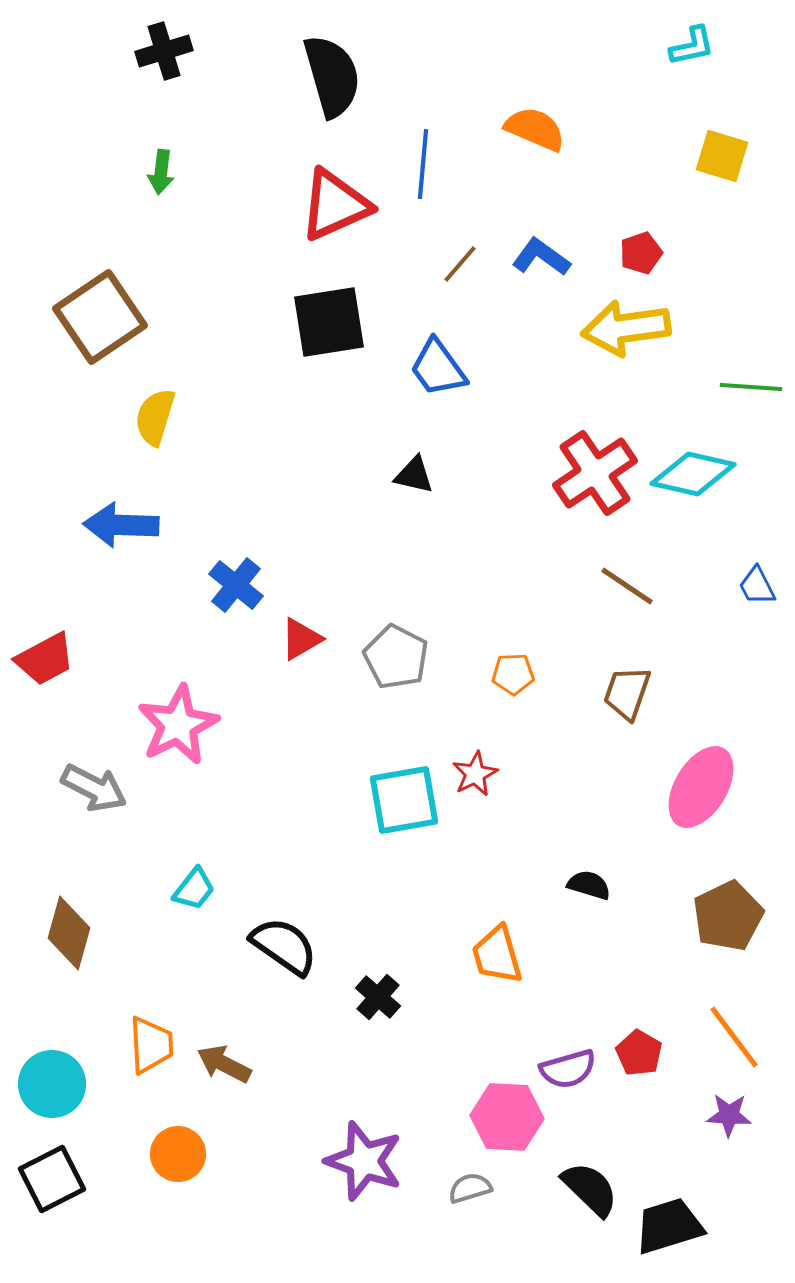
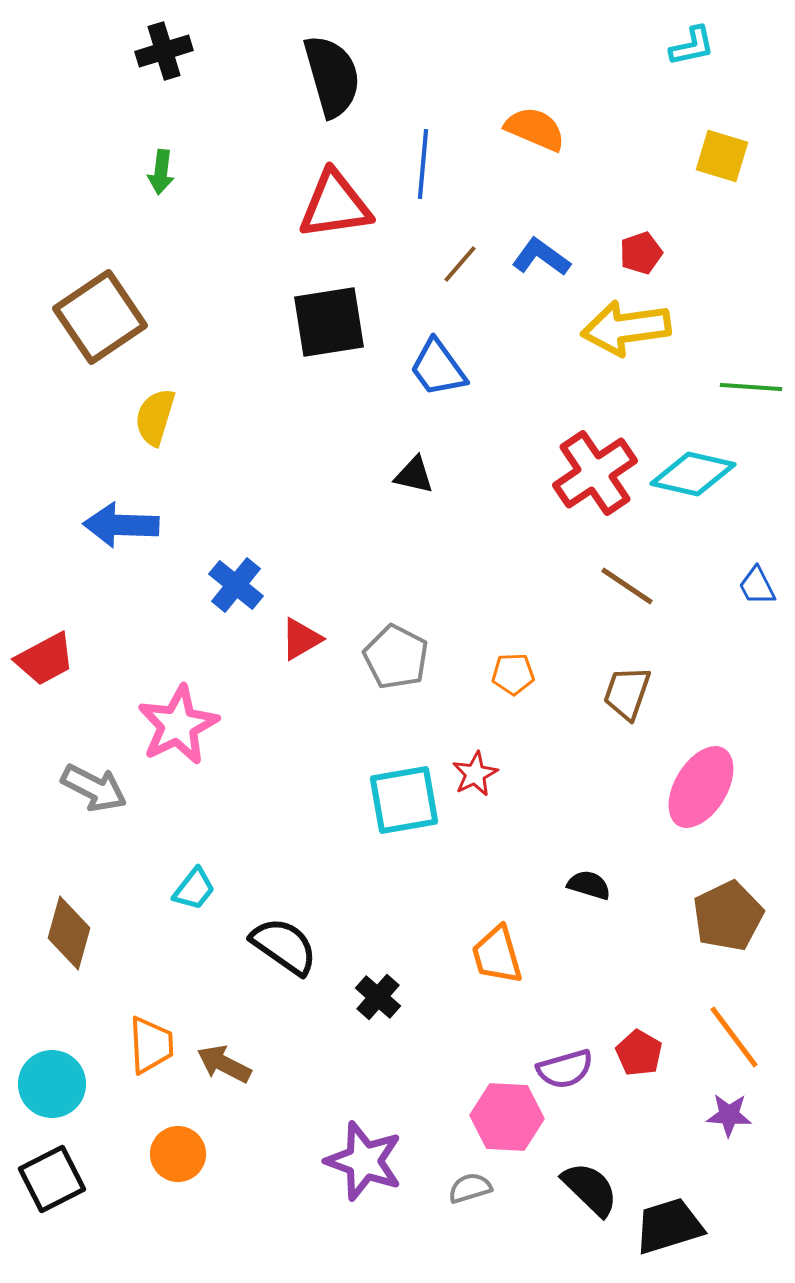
red triangle at (335, 205): rotated 16 degrees clockwise
purple semicircle at (568, 1069): moved 3 px left
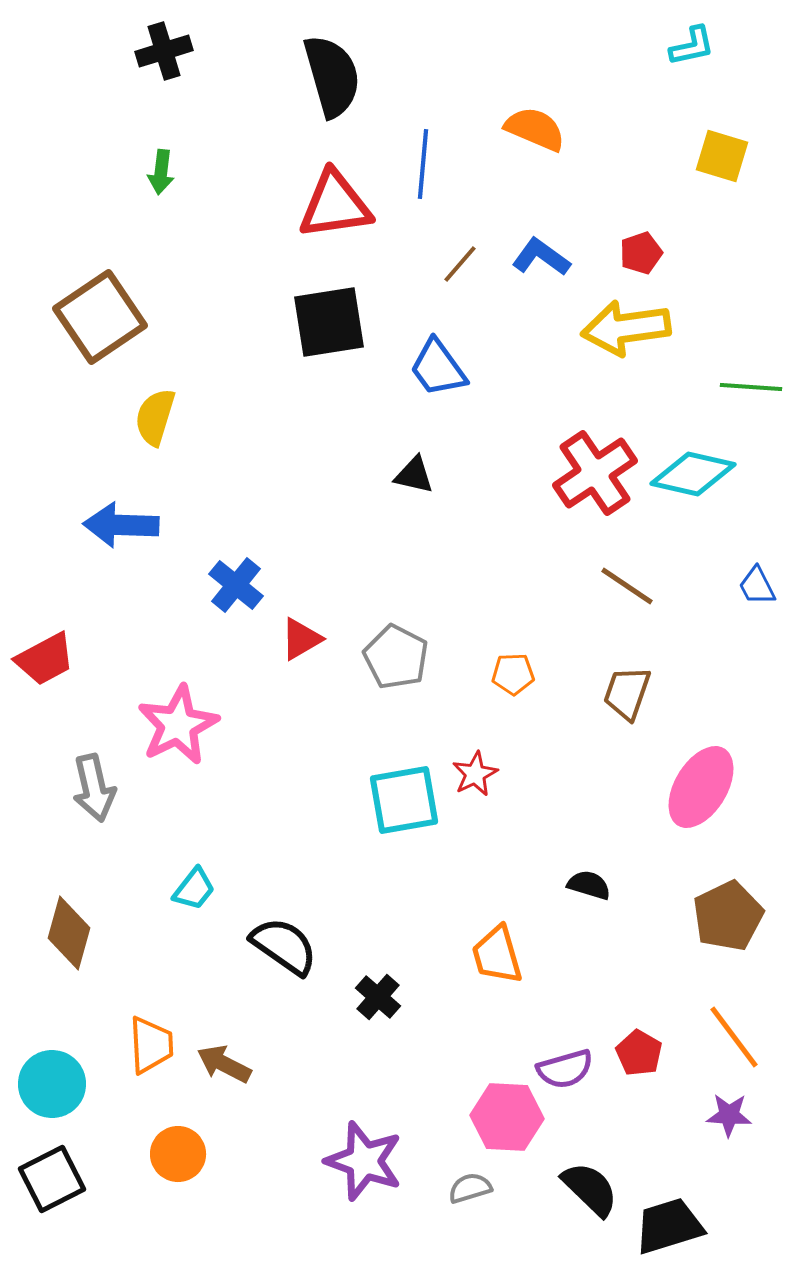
gray arrow at (94, 788): rotated 50 degrees clockwise
